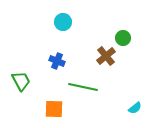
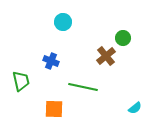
blue cross: moved 6 px left
green trapezoid: rotated 15 degrees clockwise
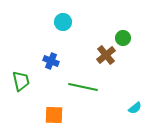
brown cross: moved 1 px up
orange square: moved 6 px down
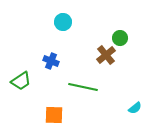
green circle: moved 3 px left
green trapezoid: rotated 70 degrees clockwise
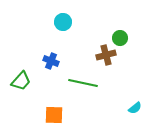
brown cross: rotated 24 degrees clockwise
green trapezoid: rotated 15 degrees counterclockwise
green line: moved 4 px up
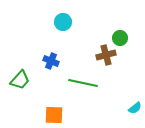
green trapezoid: moved 1 px left, 1 px up
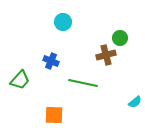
cyan semicircle: moved 6 px up
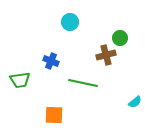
cyan circle: moved 7 px right
green trapezoid: rotated 40 degrees clockwise
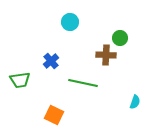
brown cross: rotated 18 degrees clockwise
blue cross: rotated 28 degrees clockwise
cyan semicircle: rotated 32 degrees counterclockwise
orange square: rotated 24 degrees clockwise
